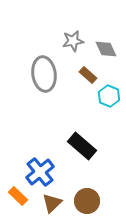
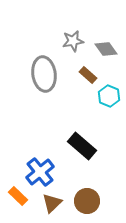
gray diamond: rotated 10 degrees counterclockwise
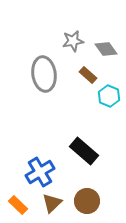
black rectangle: moved 2 px right, 5 px down
blue cross: rotated 8 degrees clockwise
orange rectangle: moved 9 px down
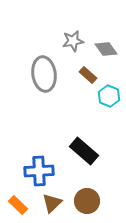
blue cross: moved 1 px left, 1 px up; rotated 28 degrees clockwise
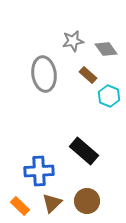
orange rectangle: moved 2 px right, 1 px down
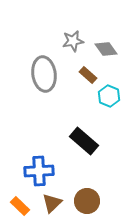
black rectangle: moved 10 px up
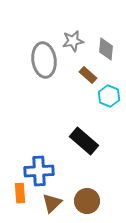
gray diamond: rotated 40 degrees clockwise
gray ellipse: moved 14 px up
orange rectangle: moved 13 px up; rotated 42 degrees clockwise
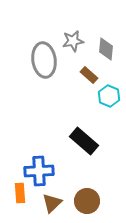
brown rectangle: moved 1 px right
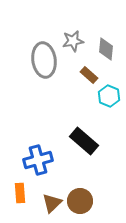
blue cross: moved 1 px left, 11 px up; rotated 12 degrees counterclockwise
brown circle: moved 7 px left
